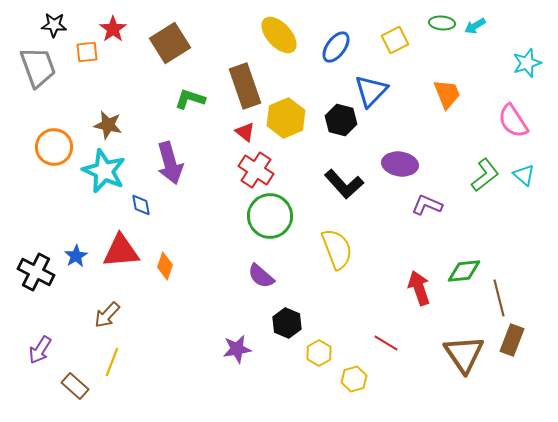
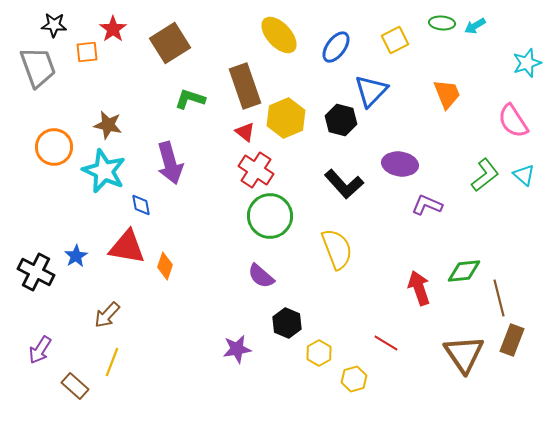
red triangle at (121, 251): moved 6 px right, 4 px up; rotated 15 degrees clockwise
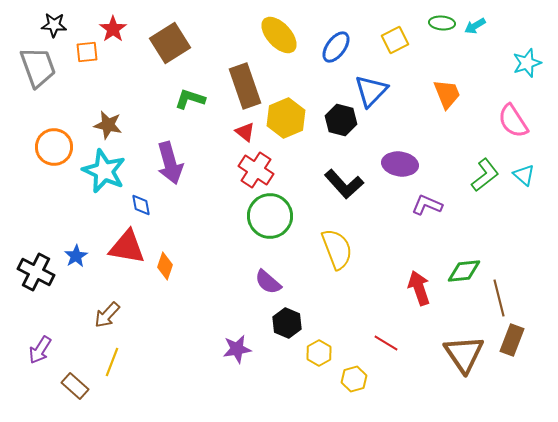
purple semicircle at (261, 276): moved 7 px right, 6 px down
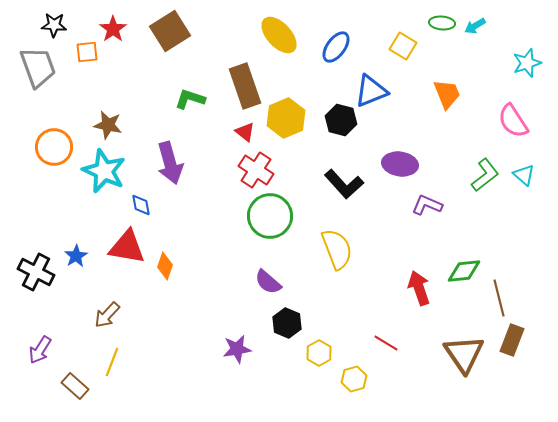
yellow square at (395, 40): moved 8 px right, 6 px down; rotated 32 degrees counterclockwise
brown square at (170, 43): moved 12 px up
blue triangle at (371, 91): rotated 24 degrees clockwise
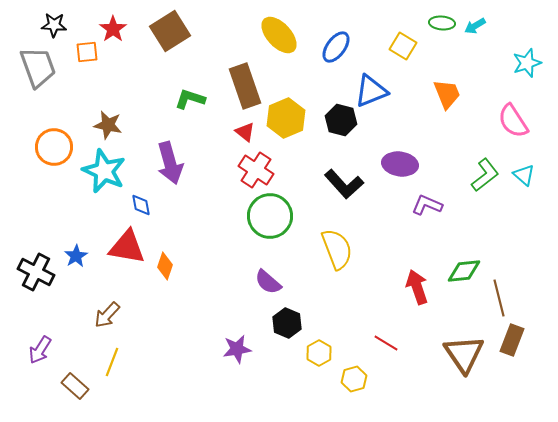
red arrow at (419, 288): moved 2 px left, 1 px up
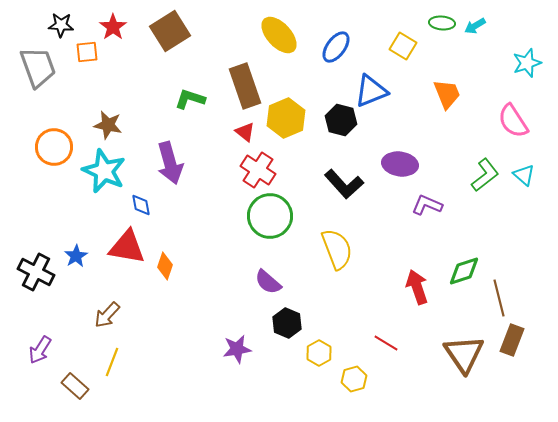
black star at (54, 25): moved 7 px right
red star at (113, 29): moved 2 px up
red cross at (256, 170): moved 2 px right
green diamond at (464, 271): rotated 12 degrees counterclockwise
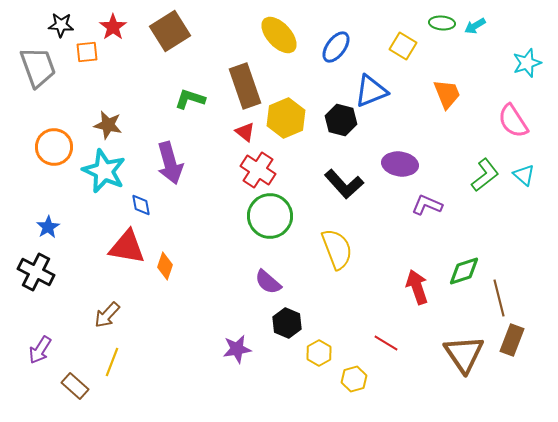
blue star at (76, 256): moved 28 px left, 29 px up
